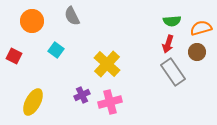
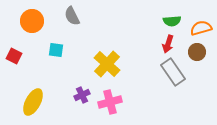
cyan square: rotated 28 degrees counterclockwise
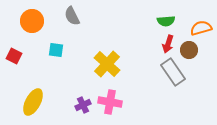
green semicircle: moved 6 px left
brown circle: moved 8 px left, 2 px up
purple cross: moved 1 px right, 10 px down
pink cross: rotated 25 degrees clockwise
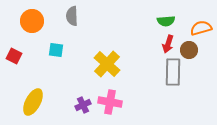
gray semicircle: rotated 24 degrees clockwise
gray rectangle: rotated 36 degrees clockwise
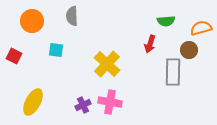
red arrow: moved 18 px left
